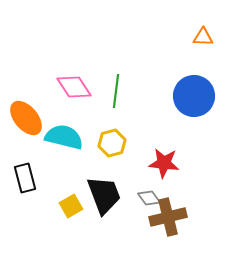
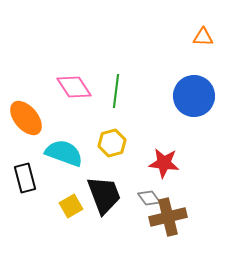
cyan semicircle: moved 16 px down; rotated 6 degrees clockwise
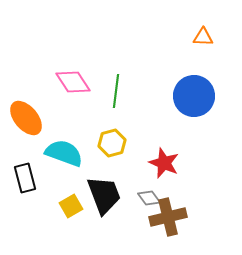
pink diamond: moved 1 px left, 5 px up
red star: rotated 16 degrees clockwise
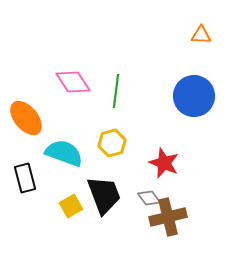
orange triangle: moved 2 px left, 2 px up
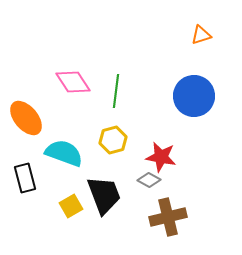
orange triangle: rotated 20 degrees counterclockwise
yellow hexagon: moved 1 px right, 3 px up
red star: moved 3 px left, 6 px up; rotated 12 degrees counterclockwise
gray diamond: moved 18 px up; rotated 25 degrees counterclockwise
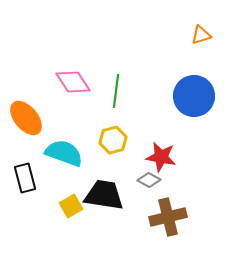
black trapezoid: rotated 60 degrees counterclockwise
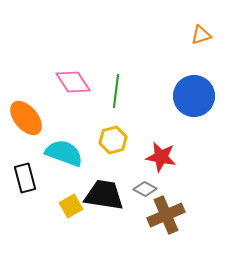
gray diamond: moved 4 px left, 9 px down
brown cross: moved 2 px left, 2 px up; rotated 9 degrees counterclockwise
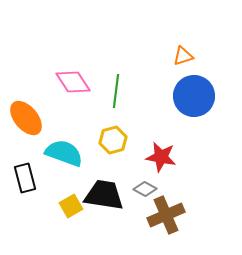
orange triangle: moved 18 px left, 21 px down
